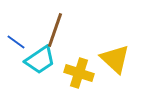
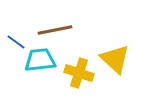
brown line: rotated 60 degrees clockwise
cyan trapezoid: rotated 152 degrees counterclockwise
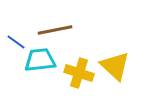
yellow triangle: moved 7 px down
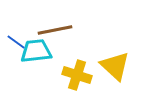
cyan trapezoid: moved 4 px left, 9 px up
yellow cross: moved 2 px left, 2 px down
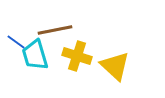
cyan trapezoid: moved 1 px left, 4 px down; rotated 100 degrees counterclockwise
yellow cross: moved 19 px up
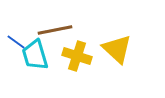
yellow triangle: moved 2 px right, 17 px up
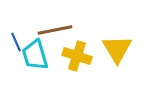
blue line: rotated 30 degrees clockwise
yellow triangle: rotated 16 degrees clockwise
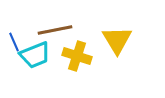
blue line: moved 2 px left
yellow triangle: moved 9 px up
cyan trapezoid: rotated 96 degrees counterclockwise
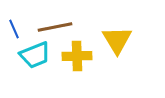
brown line: moved 3 px up
blue line: moved 13 px up
yellow cross: rotated 20 degrees counterclockwise
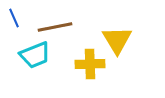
blue line: moved 11 px up
yellow cross: moved 13 px right, 8 px down
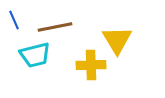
blue line: moved 2 px down
cyan trapezoid: rotated 8 degrees clockwise
yellow cross: moved 1 px right, 1 px down
